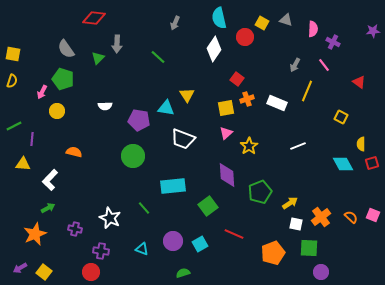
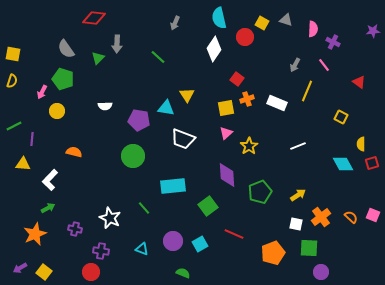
yellow arrow at (290, 203): moved 8 px right, 8 px up
green semicircle at (183, 273): rotated 40 degrees clockwise
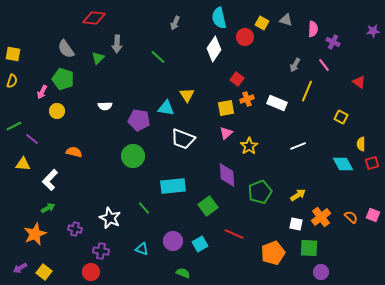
purple line at (32, 139): rotated 56 degrees counterclockwise
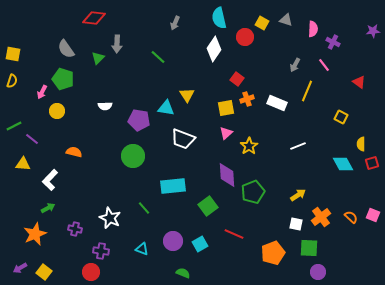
green pentagon at (260, 192): moved 7 px left
purple circle at (321, 272): moved 3 px left
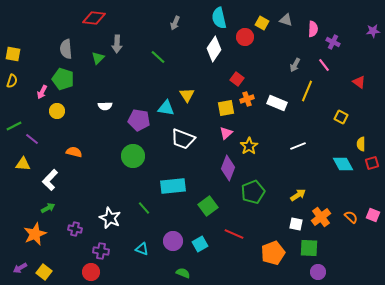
gray semicircle at (66, 49): rotated 30 degrees clockwise
purple diamond at (227, 175): moved 1 px right, 7 px up; rotated 25 degrees clockwise
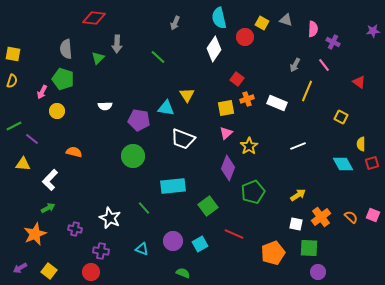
yellow square at (44, 272): moved 5 px right, 1 px up
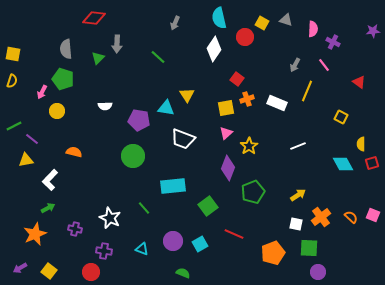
yellow triangle at (23, 164): moved 3 px right, 4 px up; rotated 14 degrees counterclockwise
purple cross at (101, 251): moved 3 px right
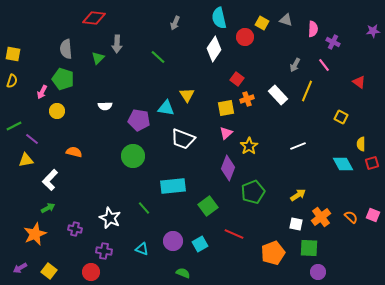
white rectangle at (277, 103): moved 1 px right, 8 px up; rotated 24 degrees clockwise
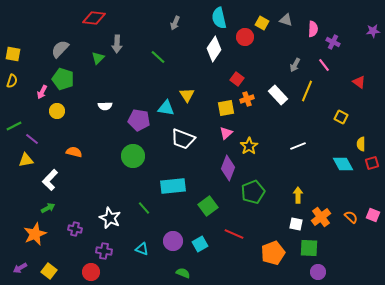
gray semicircle at (66, 49): moved 6 px left; rotated 48 degrees clockwise
yellow arrow at (298, 195): rotated 56 degrees counterclockwise
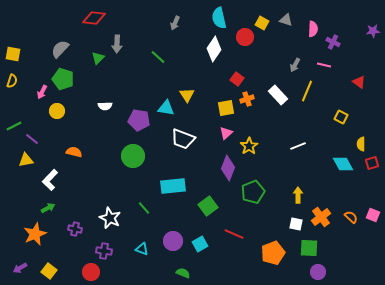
pink line at (324, 65): rotated 40 degrees counterclockwise
